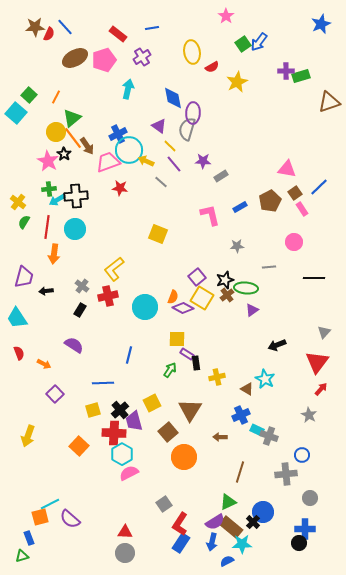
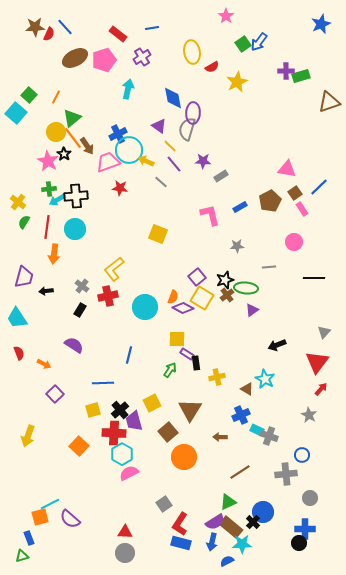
brown line at (240, 472): rotated 40 degrees clockwise
blue rectangle at (181, 543): rotated 72 degrees clockwise
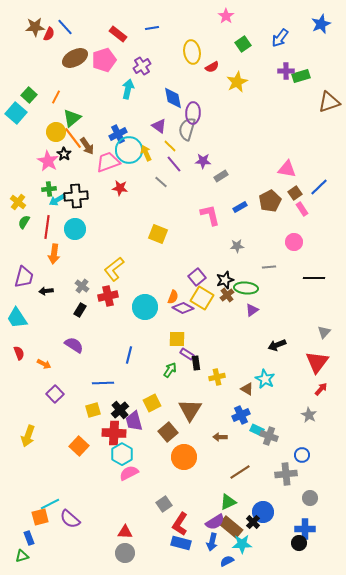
blue arrow at (259, 42): moved 21 px right, 4 px up
purple cross at (142, 57): moved 9 px down
yellow arrow at (146, 161): moved 8 px up; rotated 42 degrees clockwise
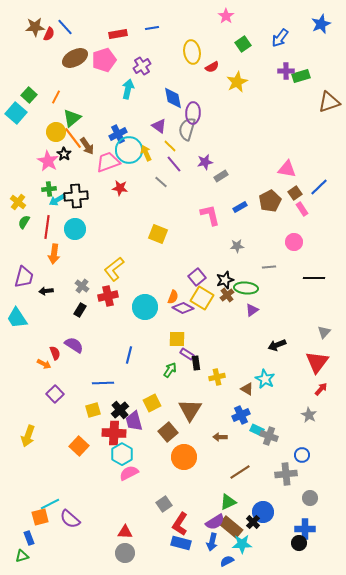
red rectangle at (118, 34): rotated 48 degrees counterclockwise
purple star at (203, 161): moved 2 px right, 1 px down; rotated 14 degrees counterclockwise
red semicircle at (19, 353): moved 36 px right
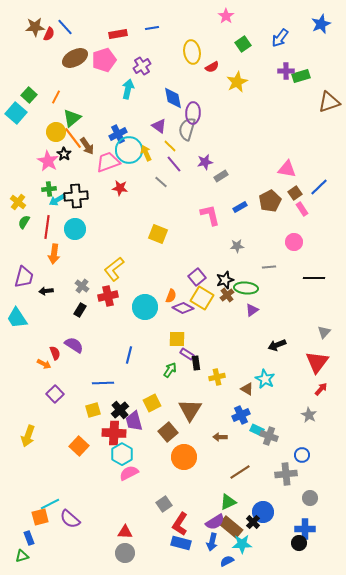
orange semicircle at (173, 297): moved 2 px left, 1 px up
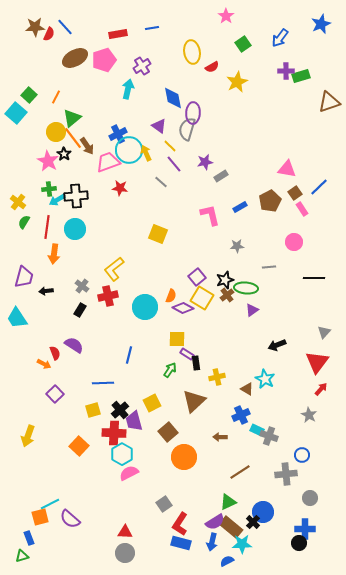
brown triangle at (190, 410): moved 4 px right, 9 px up; rotated 15 degrees clockwise
